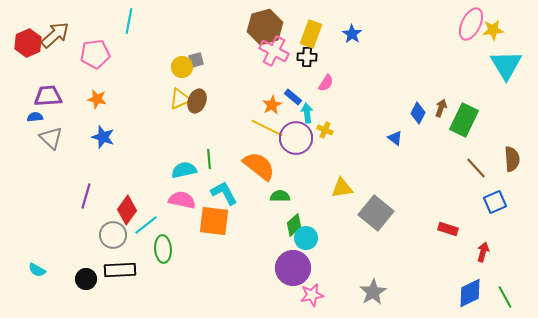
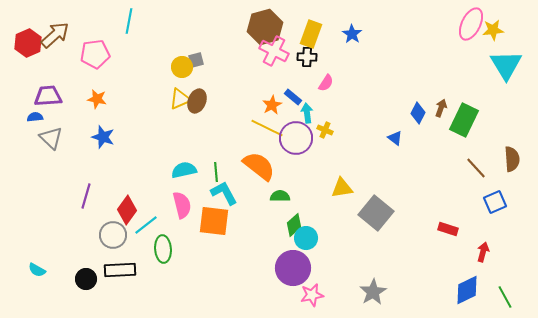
green line at (209, 159): moved 7 px right, 13 px down
pink semicircle at (182, 200): moved 5 px down; rotated 64 degrees clockwise
blue diamond at (470, 293): moved 3 px left, 3 px up
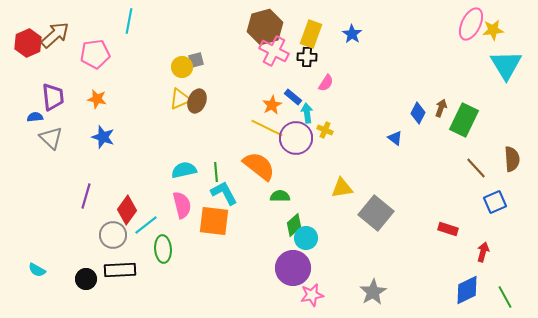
purple trapezoid at (48, 96): moved 5 px right, 1 px down; rotated 88 degrees clockwise
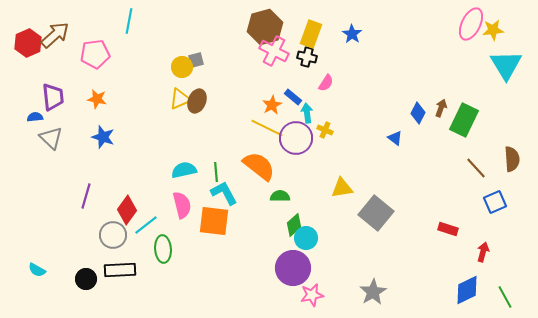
black cross at (307, 57): rotated 12 degrees clockwise
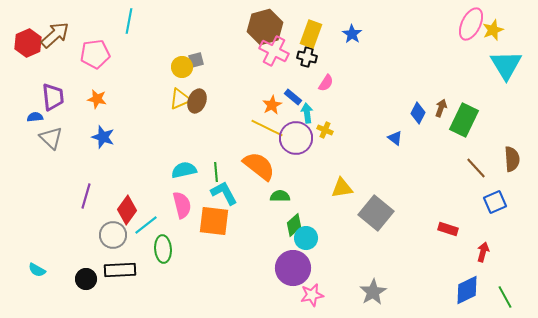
yellow star at (493, 30): rotated 15 degrees counterclockwise
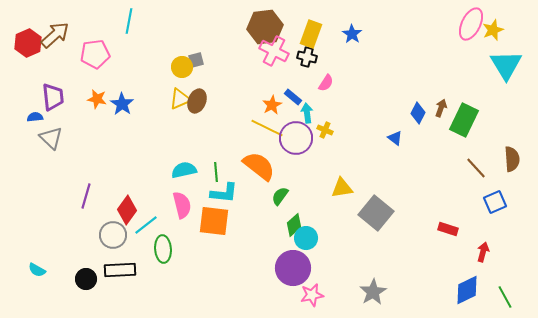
brown hexagon at (265, 27): rotated 8 degrees clockwise
blue star at (103, 137): moved 19 px right, 33 px up; rotated 15 degrees clockwise
cyan L-shape at (224, 193): rotated 124 degrees clockwise
green semicircle at (280, 196): rotated 54 degrees counterclockwise
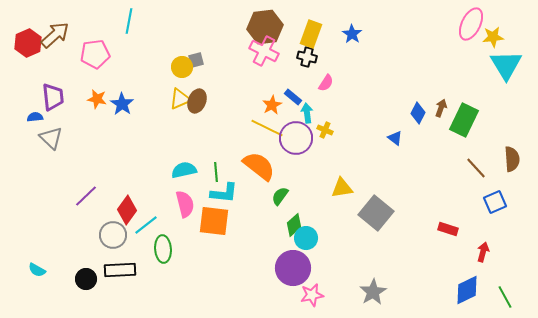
yellow star at (493, 30): moved 7 px down; rotated 15 degrees clockwise
pink cross at (274, 51): moved 10 px left
purple line at (86, 196): rotated 30 degrees clockwise
pink semicircle at (182, 205): moved 3 px right, 1 px up
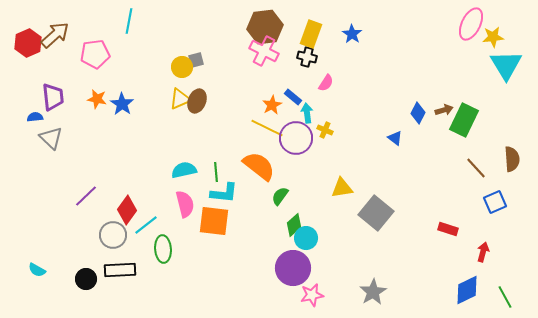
brown arrow at (441, 108): moved 3 px right, 2 px down; rotated 54 degrees clockwise
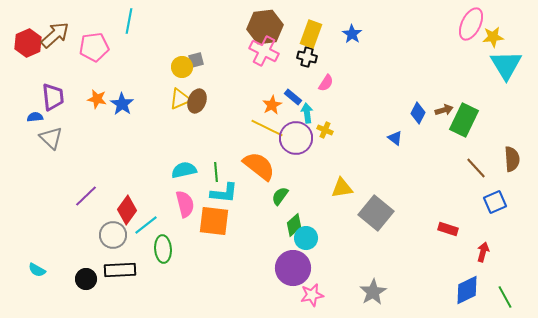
pink pentagon at (95, 54): moved 1 px left, 7 px up
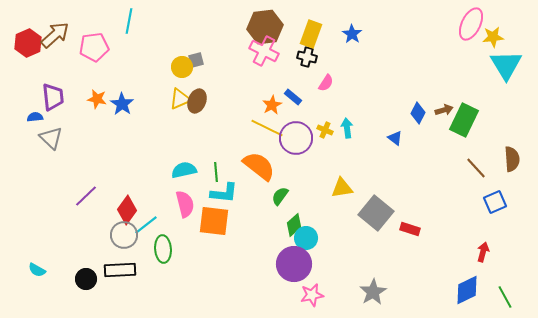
cyan arrow at (307, 113): moved 40 px right, 15 px down
red rectangle at (448, 229): moved 38 px left
gray circle at (113, 235): moved 11 px right
purple circle at (293, 268): moved 1 px right, 4 px up
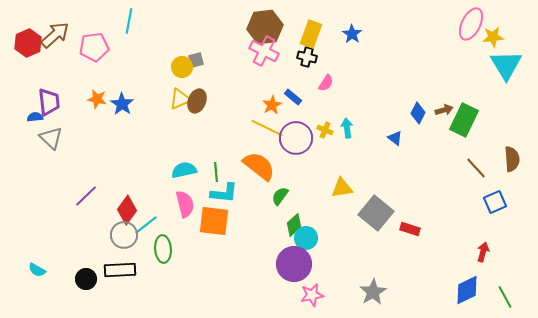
purple trapezoid at (53, 97): moved 4 px left, 5 px down
